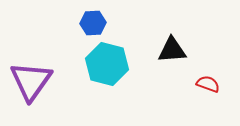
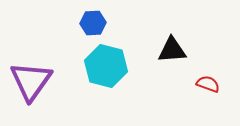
cyan hexagon: moved 1 px left, 2 px down
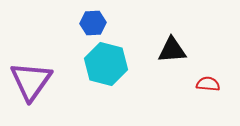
cyan hexagon: moved 2 px up
red semicircle: rotated 15 degrees counterclockwise
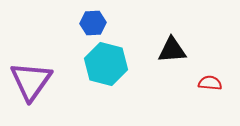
red semicircle: moved 2 px right, 1 px up
